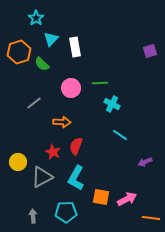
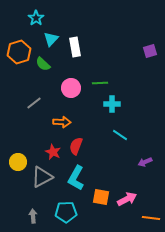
green semicircle: moved 1 px right
cyan cross: rotated 28 degrees counterclockwise
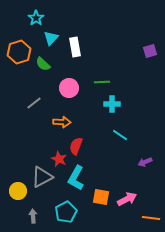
cyan triangle: moved 1 px up
green line: moved 2 px right, 1 px up
pink circle: moved 2 px left
red star: moved 6 px right, 7 px down
yellow circle: moved 29 px down
cyan pentagon: rotated 25 degrees counterclockwise
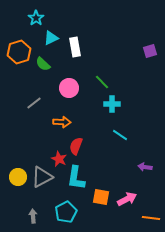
cyan triangle: rotated 21 degrees clockwise
green line: rotated 49 degrees clockwise
purple arrow: moved 5 px down; rotated 32 degrees clockwise
cyan L-shape: rotated 20 degrees counterclockwise
yellow circle: moved 14 px up
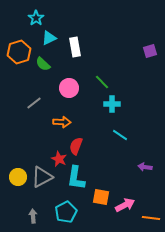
cyan triangle: moved 2 px left
pink arrow: moved 2 px left, 6 px down
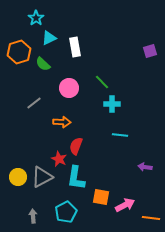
cyan line: rotated 28 degrees counterclockwise
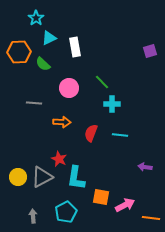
orange hexagon: rotated 15 degrees clockwise
gray line: rotated 42 degrees clockwise
red semicircle: moved 15 px right, 13 px up
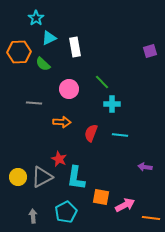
pink circle: moved 1 px down
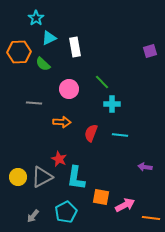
gray arrow: rotated 136 degrees counterclockwise
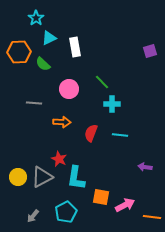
orange line: moved 1 px right, 1 px up
